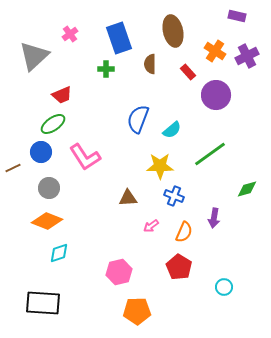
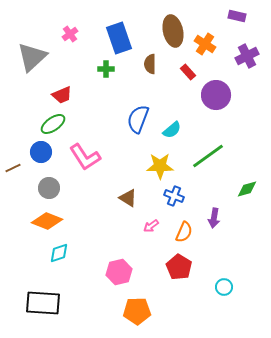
orange cross: moved 10 px left, 7 px up
gray triangle: moved 2 px left, 1 px down
green line: moved 2 px left, 2 px down
brown triangle: rotated 36 degrees clockwise
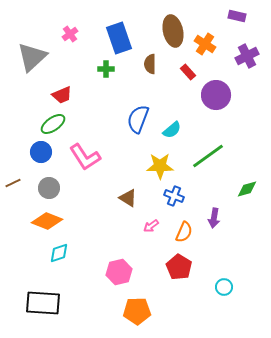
brown line: moved 15 px down
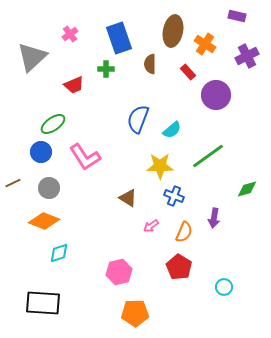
brown ellipse: rotated 24 degrees clockwise
red trapezoid: moved 12 px right, 10 px up
orange diamond: moved 3 px left
orange pentagon: moved 2 px left, 2 px down
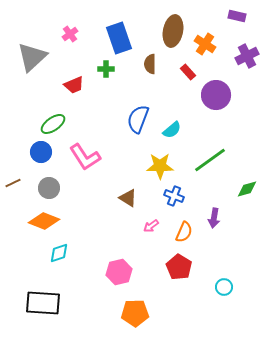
green line: moved 2 px right, 4 px down
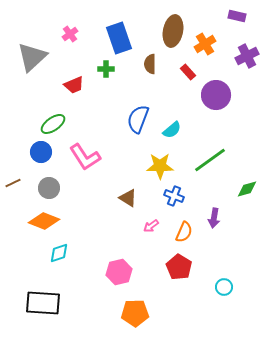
orange cross: rotated 25 degrees clockwise
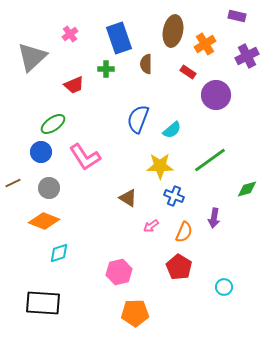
brown semicircle: moved 4 px left
red rectangle: rotated 14 degrees counterclockwise
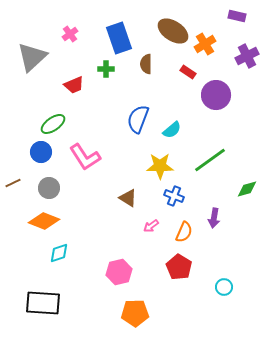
brown ellipse: rotated 68 degrees counterclockwise
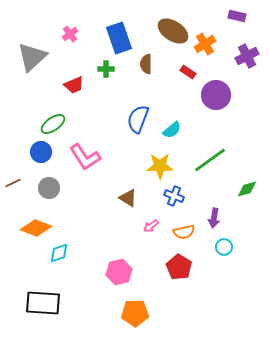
orange diamond: moved 8 px left, 7 px down
orange semicircle: rotated 55 degrees clockwise
cyan circle: moved 40 px up
